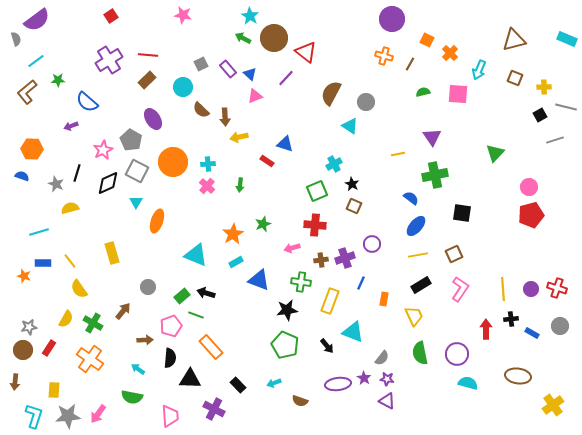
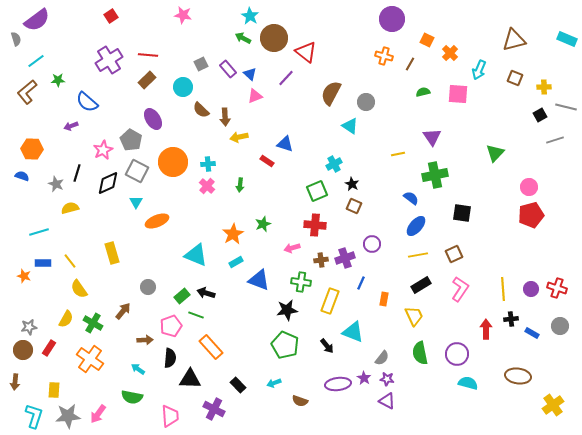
orange ellipse at (157, 221): rotated 50 degrees clockwise
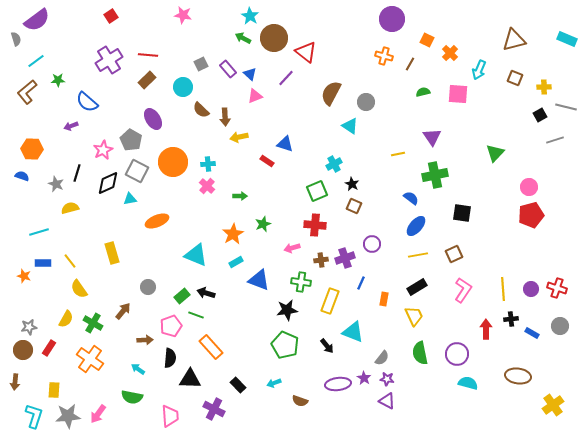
green arrow at (240, 185): moved 11 px down; rotated 96 degrees counterclockwise
cyan triangle at (136, 202): moved 6 px left, 3 px up; rotated 48 degrees clockwise
black rectangle at (421, 285): moved 4 px left, 2 px down
pink L-shape at (460, 289): moved 3 px right, 1 px down
